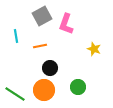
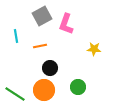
yellow star: rotated 16 degrees counterclockwise
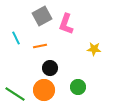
cyan line: moved 2 px down; rotated 16 degrees counterclockwise
